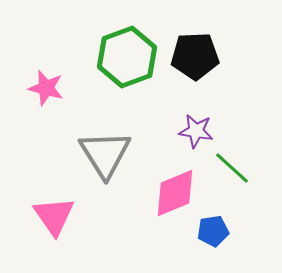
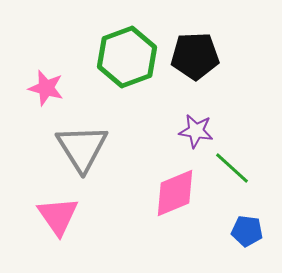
gray triangle: moved 23 px left, 6 px up
pink triangle: moved 4 px right
blue pentagon: moved 34 px right; rotated 16 degrees clockwise
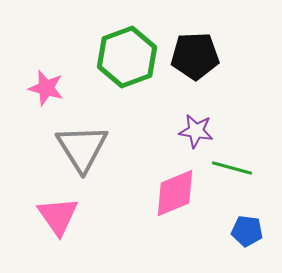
green line: rotated 27 degrees counterclockwise
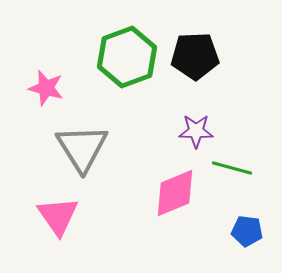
purple star: rotated 8 degrees counterclockwise
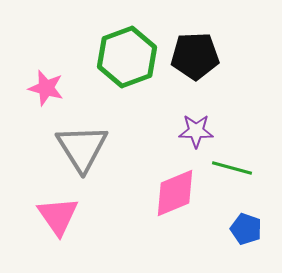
blue pentagon: moved 1 px left, 2 px up; rotated 12 degrees clockwise
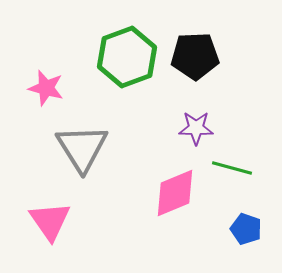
purple star: moved 3 px up
pink triangle: moved 8 px left, 5 px down
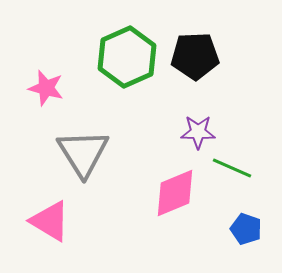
green hexagon: rotated 4 degrees counterclockwise
purple star: moved 2 px right, 4 px down
gray triangle: moved 1 px right, 5 px down
green line: rotated 9 degrees clockwise
pink triangle: rotated 24 degrees counterclockwise
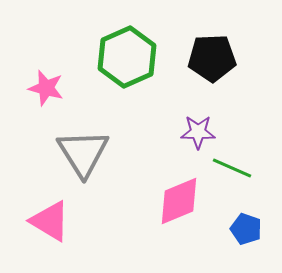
black pentagon: moved 17 px right, 2 px down
pink diamond: moved 4 px right, 8 px down
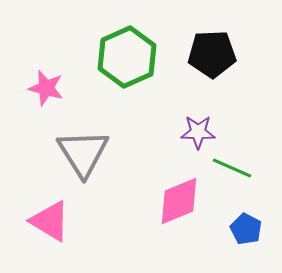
black pentagon: moved 4 px up
blue pentagon: rotated 8 degrees clockwise
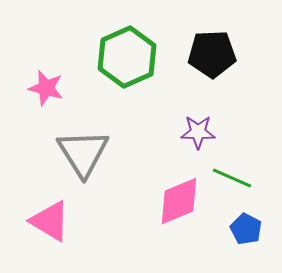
green line: moved 10 px down
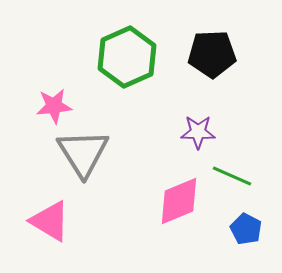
pink star: moved 8 px right, 18 px down; rotated 21 degrees counterclockwise
green line: moved 2 px up
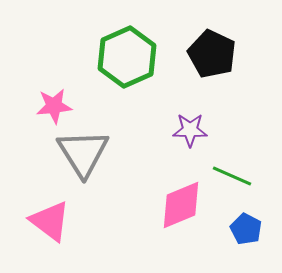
black pentagon: rotated 27 degrees clockwise
purple star: moved 8 px left, 2 px up
pink diamond: moved 2 px right, 4 px down
pink triangle: rotated 6 degrees clockwise
